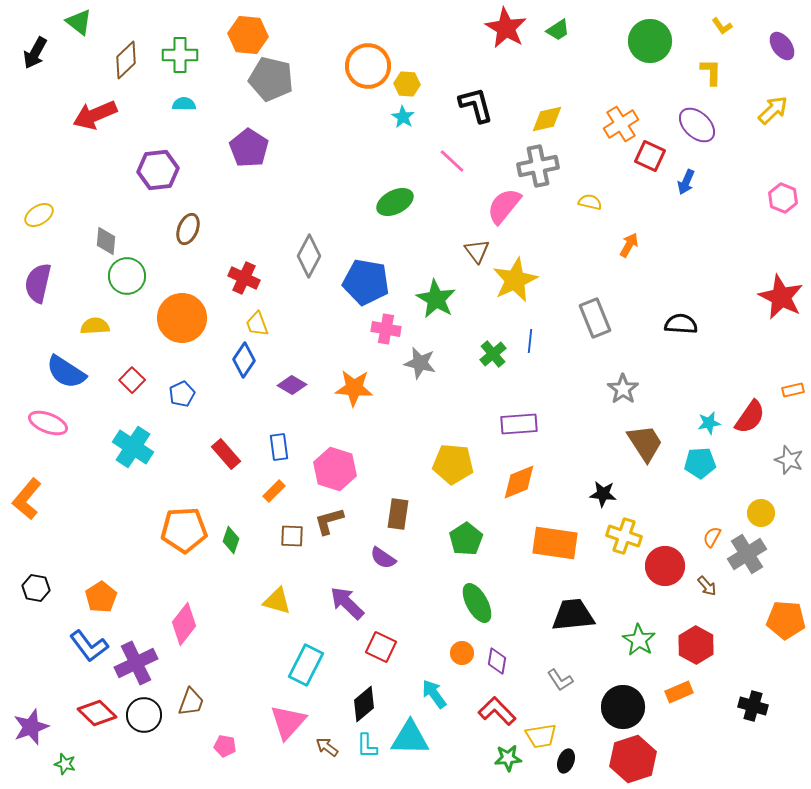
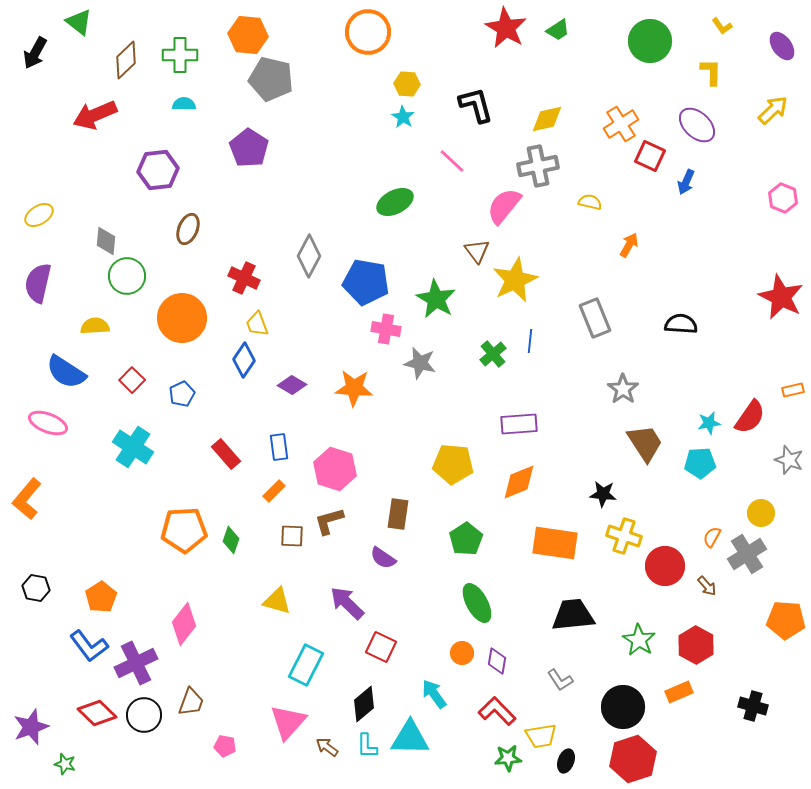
orange circle at (368, 66): moved 34 px up
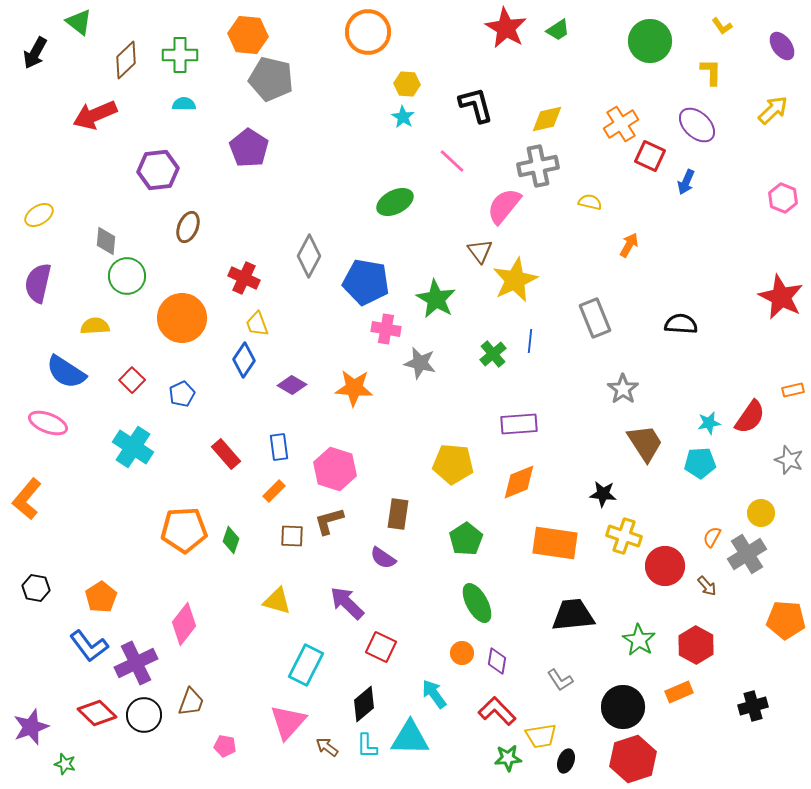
brown ellipse at (188, 229): moved 2 px up
brown triangle at (477, 251): moved 3 px right
black cross at (753, 706): rotated 32 degrees counterclockwise
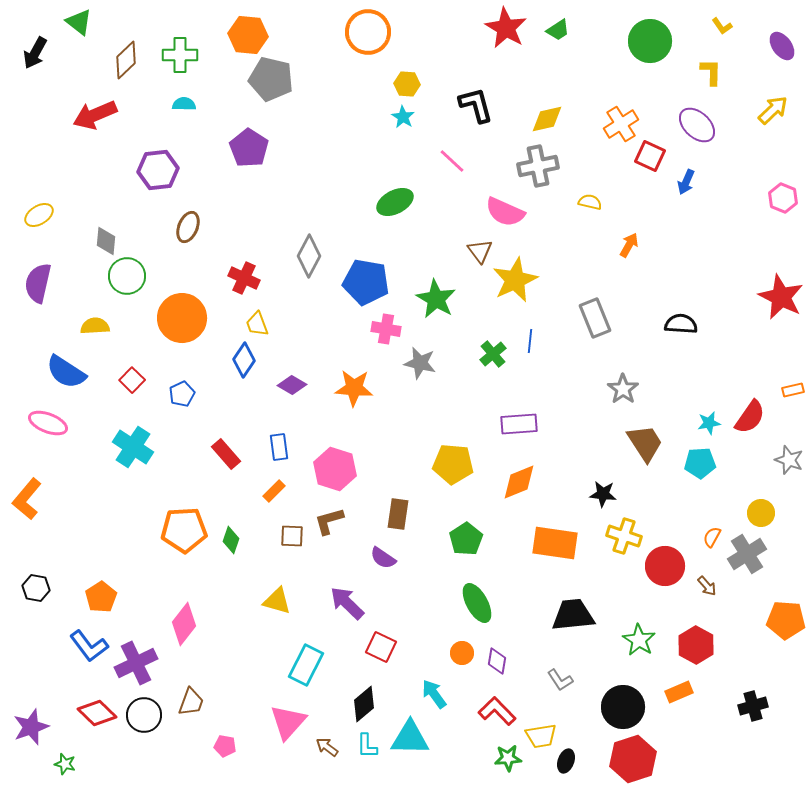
pink semicircle at (504, 206): moved 1 px right, 6 px down; rotated 105 degrees counterclockwise
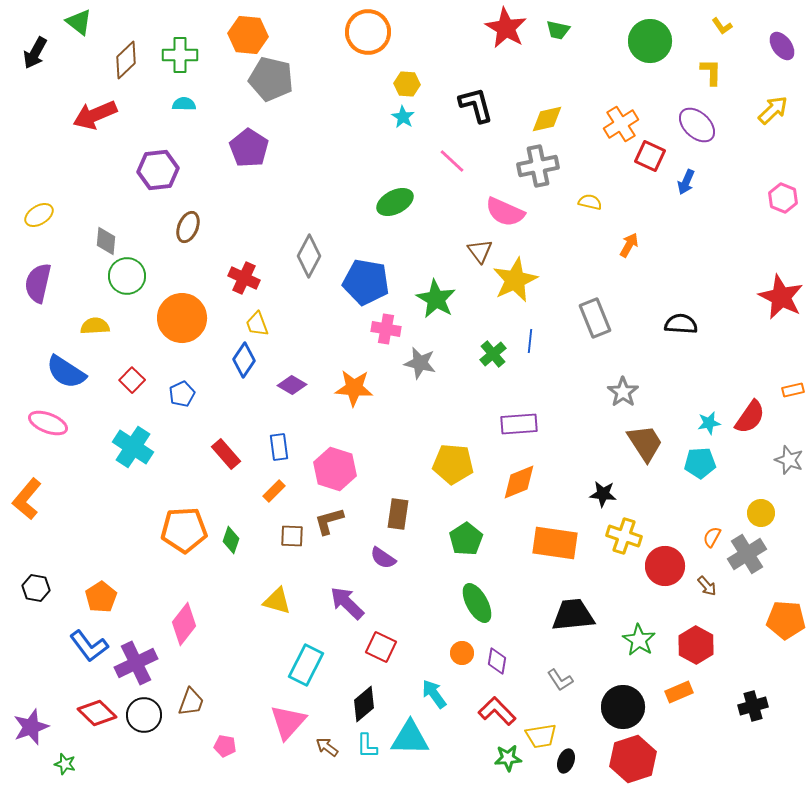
green trapezoid at (558, 30): rotated 45 degrees clockwise
gray star at (623, 389): moved 3 px down
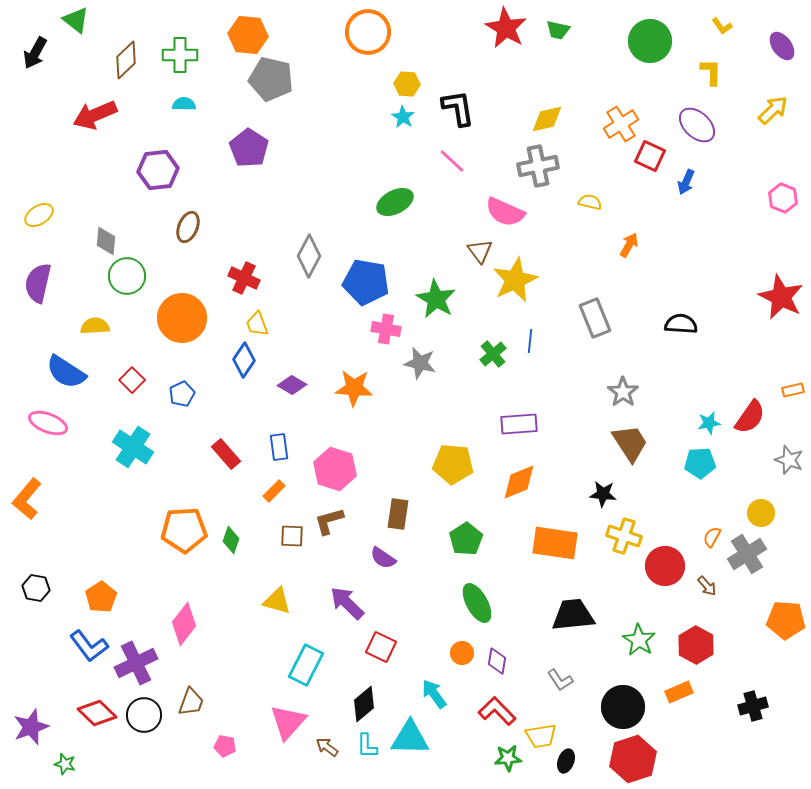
green triangle at (79, 22): moved 3 px left, 2 px up
black L-shape at (476, 105): moved 18 px left, 3 px down; rotated 6 degrees clockwise
brown trapezoid at (645, 443): moved 15 px left
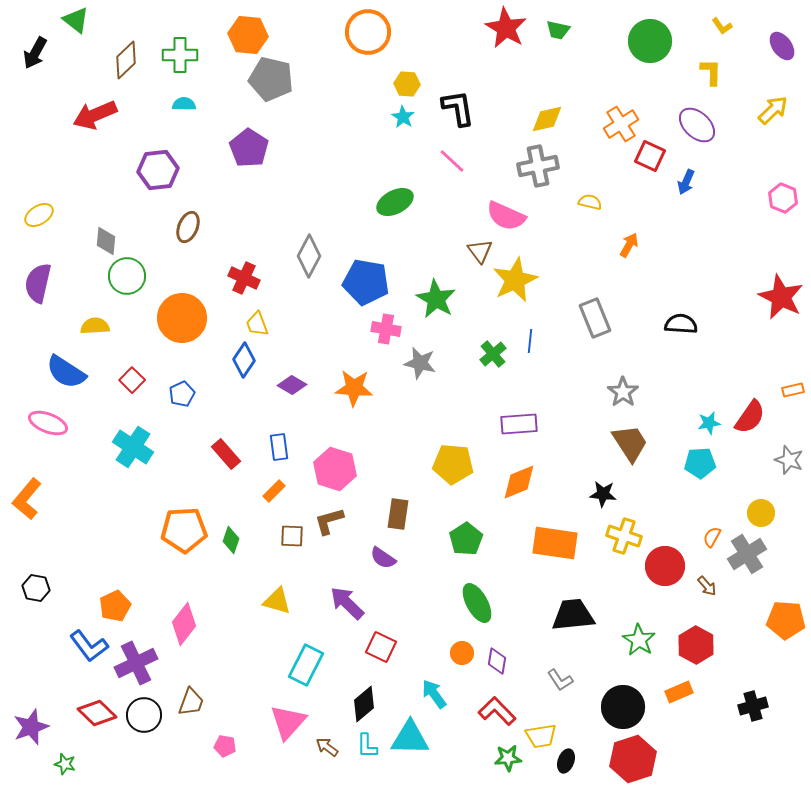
pink semicircle at (505, 212): moved 1 px right, 4 px down
orange pentagon at (101, 597): moved 14 px right, 9 px down; rotated 8 degrees clockwise
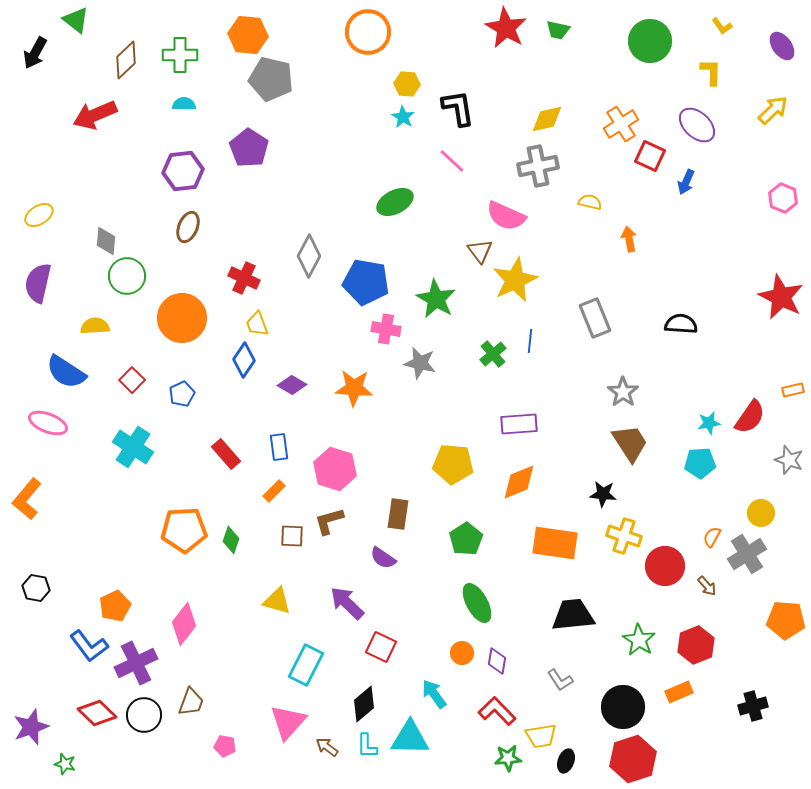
purple hexagon at (158, 170): moved 25 px right, 1 px down
orange arrow at (629, 245): moved 6 px up; rotated 40 degrees counterclockwise
red hexagon at (696, 645): rotated 9 degrees clockwise
